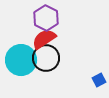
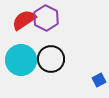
red semicircle: moved 20 px left, 19 px up
black circle: moved 5 px right, 1 px down
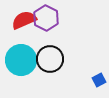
red semicircle: rotated 10 degrees clockwise
black circle: moved 1 px left
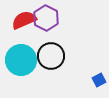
black circle: moved 1 px right, 3 px up
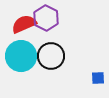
red semicircle: moved 4 px down
cyan circle: moved 4 px up
blue square: moved 1 px left, 2 px up; rotated 24 degrees clockwise
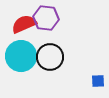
purple hexagon: rotated 20 degrees counterclockwise
black circle: moved 1 px left, 1 px down
blue square: moved 3 px down
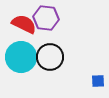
red semicircle: rotated 50 degrees clockwise
cyan circle: moved 1 px down
